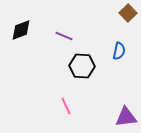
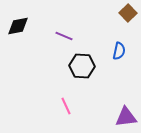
black diamond: moved 3 px left, 4 px up; rotated 10 degrees clockwise
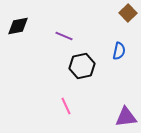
black hexagon: rotated 15 degrees counterclockwise
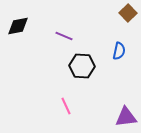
black hexagon: rotated 15 degrees clockwise
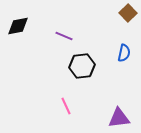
blue semicircle: moved 5 px right, 2 px down
black hexagon: rotated 10 degrees counterclockwise
purple triangle: moved 7 px left, 1 px down
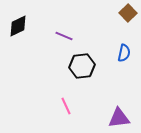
black diamond: rotated 15 degrees counterclockwise
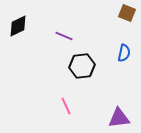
brown square: moved 1 px left; rotated 24 degrees counterclockwise
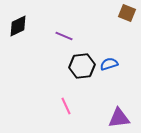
blue semicircle: moved 15 px left, 11 px down; rotated 120 degrees counterclockwise
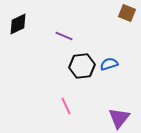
black diamond: moved 2 px up
purple triangle: rotated 45 degrees counterclockwise
